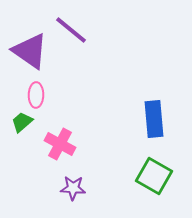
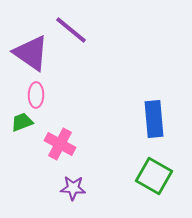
purple triangle: moved 1 px right, 2 px down
green trapezoid: rotated 20 degrees clockwise
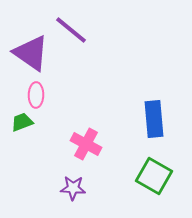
pink cross: moved 26 px right
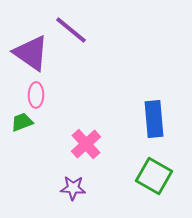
pink cross: rotated 20 degrees clockwise
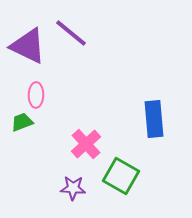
purple line: moved 3 px down
purple triangle: moved 3 px left, 7 px up; rotated 9 degrees counterclockwise
green square: moved 33 px left
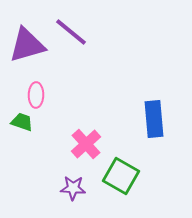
purple line: moved 1 px up
purple triangle: moved 1 px left, 1 px up; rotated 42 degrees counterclockwise
green trapezoid: rotated 40 degrees clockwise
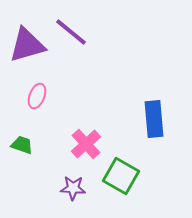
pink ellipse: moved 1 px right, 1 px down; rotated 20 degrees clockwise
green trapezoid: moved 23 px down
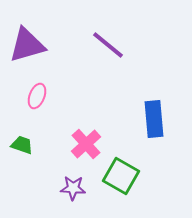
purple line: moved 37 px right, 13 px down
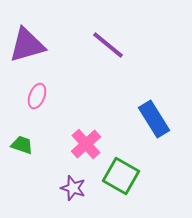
blue rectangle: rotated 27 degrees counterclockwise
purple star: rotated 15 degrees clockwise
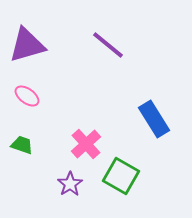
pink ellipse: moved 10 px left; rotated 75 degrees counterclockwise
purple star: moved 3 px left, 4 px up; rotated 20 degrees clockwise
